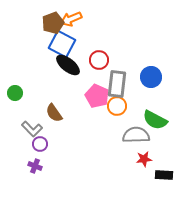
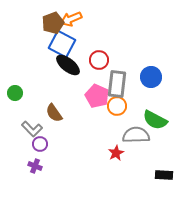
red star: moved 28 px left, 6 px up; rotated 21 degrees counterclockwise
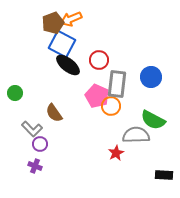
orange circle: moved 6 px left
green semicircle: moved 2 px left
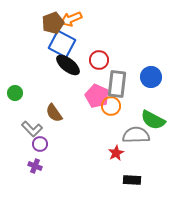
black rectangle: moved 32 px left, 5 px down
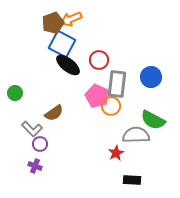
brown semicircle: rotated 90 degrees counterclockwise
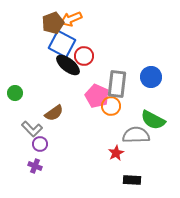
red circle: moved 15 px left, 4 px up
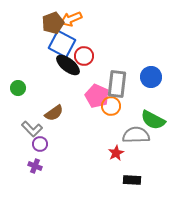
green circle: moved 3 px right, 5 px up
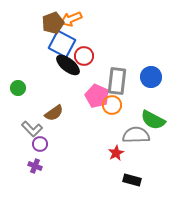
gray rectangle: moved 3 px up
orange circle: moved 1 px right, 1 px up
black rectangle: rotated 12 degrees clockwise
